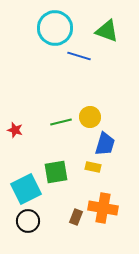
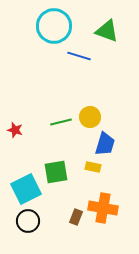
cyan circle: moved 1 px left, 2 px up
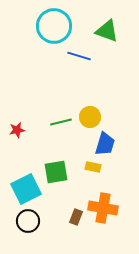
red star: moved 2 px right; rotated 28 degrees counterclockwise
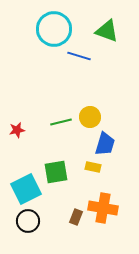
cyan circle: moved 3 px down
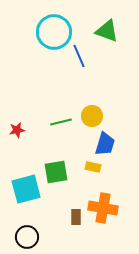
cyan circle: moved 3 px down
blue line: rotated 50 degrees clockwise
yellow circle: moved 2 px right, 1 px up
cyan square: rotated 12 degrees clockwise
brown rectangle: rotated 21 degrees counterclockwise
black circle: moved 1 px left, 16 px down
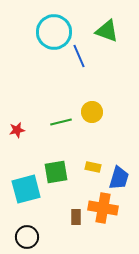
yellow circle: moved 4 px up
blue trapezoid: moved 14 px right, 34 px down
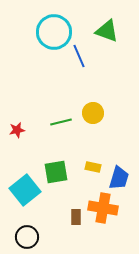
yellow circle: moved 1 px right, 1 px down
cyan square: moved 1 px left, 1 px down; rotated 24 degrees counterclockwise
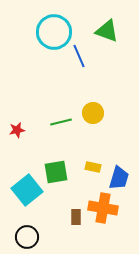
cyan square: moved 2 px right
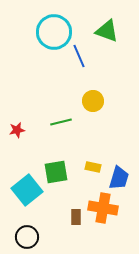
yellow circle: moved 12 px up
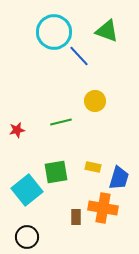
blue line: rotated 20 degrees counterclockwise
yellow circle: moved 2 px right
